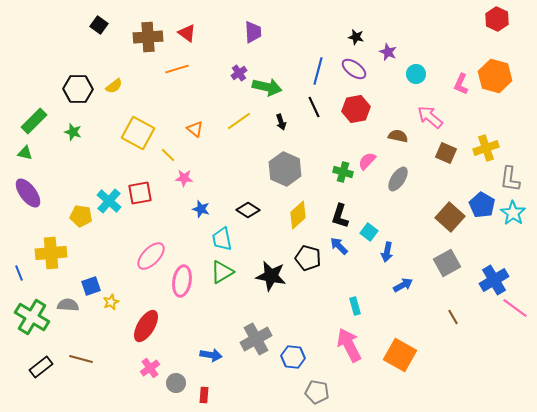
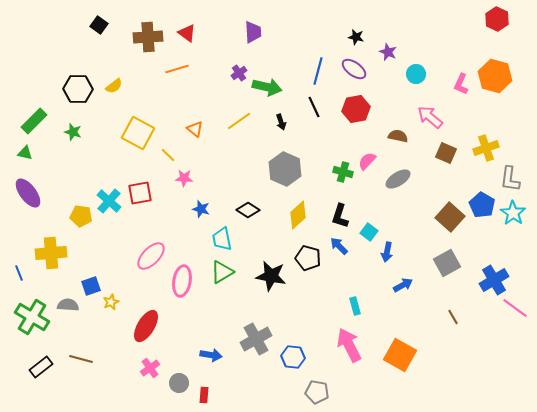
gray ellipse at (398, 179): rotated 25 degrees clockwise
gray circle at (176, 383): moved 3 px right
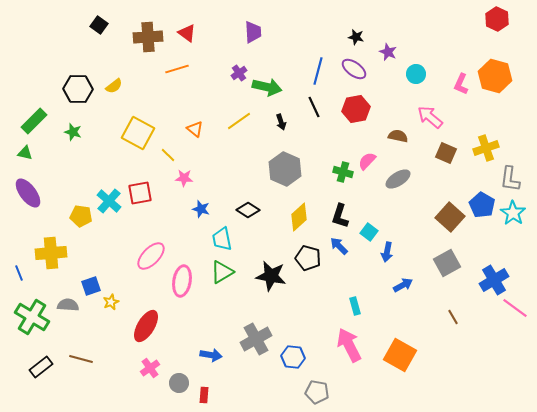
yellow diamond at (298, 215): moved 1 px right, 2 px down
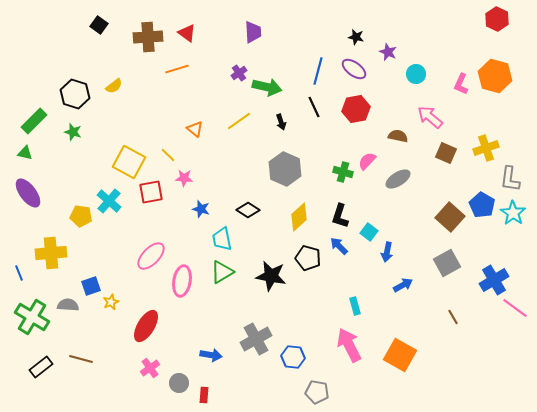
black hexagon at (78, 89): moved 3 px left, 5 px down; rotated 16 degrees clockwise
yellow square at (138, 133): moved 9 px left, 29 px down
red square at (140, 193): moved 11 px right, 1 px up
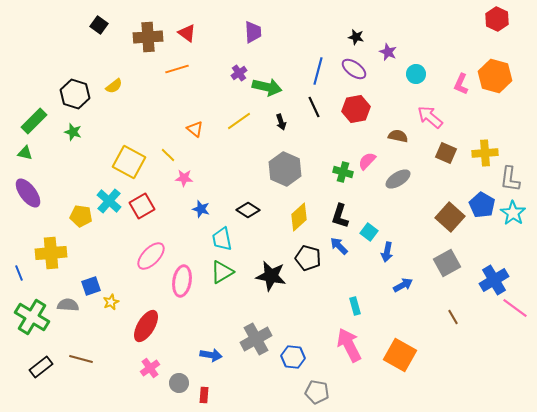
yellow cross at (486, 148): moved 1 px left, 5 px down; rotated 15 degrees clockwise
red square at (151, 192): moved 9 px left, 14 px down; rotated 20 degrees counterclockwise
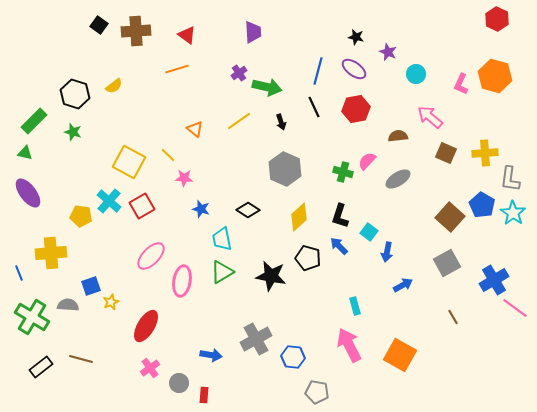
red triangle at (187, 33): moved 2 px down
brown cross at (148, 37): moved 12 px left, 6 px up
brown semicircle at (398, 136): rotated 18 degrees counterclockwise
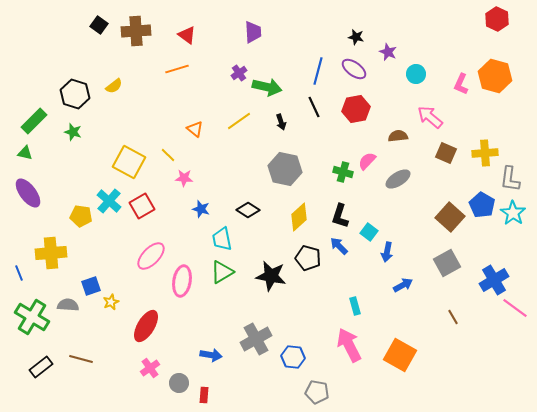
gray hexagon at (285, 169): rotated 12 degrees counterclockwise
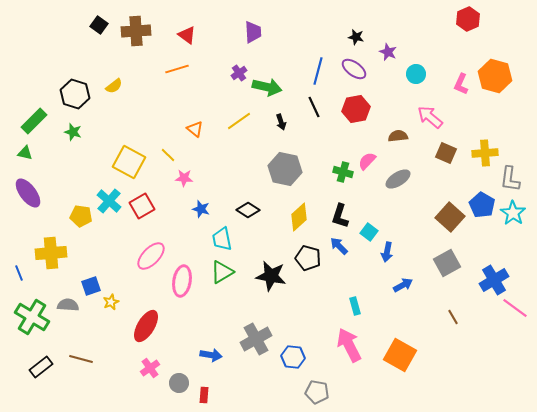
red hexagon at (497, 19): moved 29 px left; rotated 10 degrees clockwise
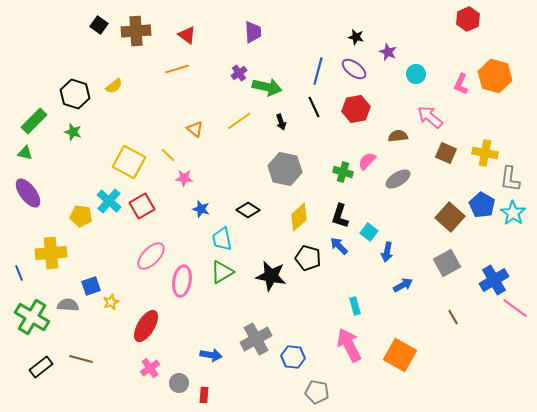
yellow cross at (485, 153): rotated 15 degrees clockwise
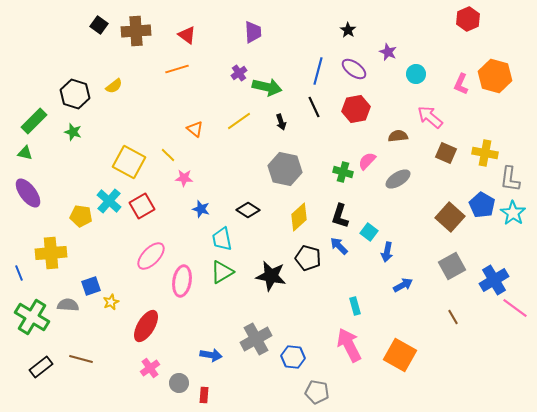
black star at (356, 37): moved 8 px left, 7 px up; rotated 21 degrees clockwise
gray square at (447, 263): moved 5 px right, 3 px down
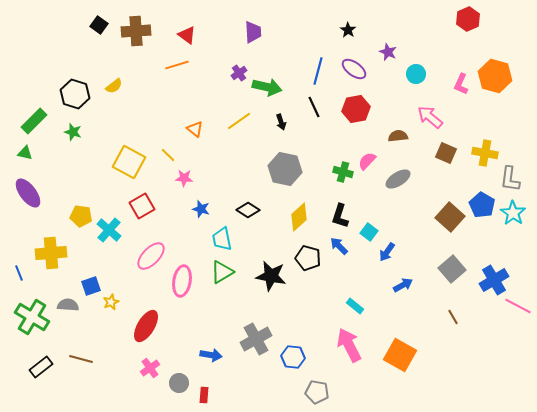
orange line at (177, 69): moved 4 px up
cyan cross at (109, 201): moved 29 px down
blue arrow at (387, 252): rotated 24 degrees clockwise
gray square at (452, 266): moved 3 px down; rotated 12 degrees counterclockwise
cyan rectangle at (355, 306): rotated 36 degrees counterclockwise
pink line at (515, 308): moved 3 px right, 2 px up; rotated 8 degrees counterclockwise
